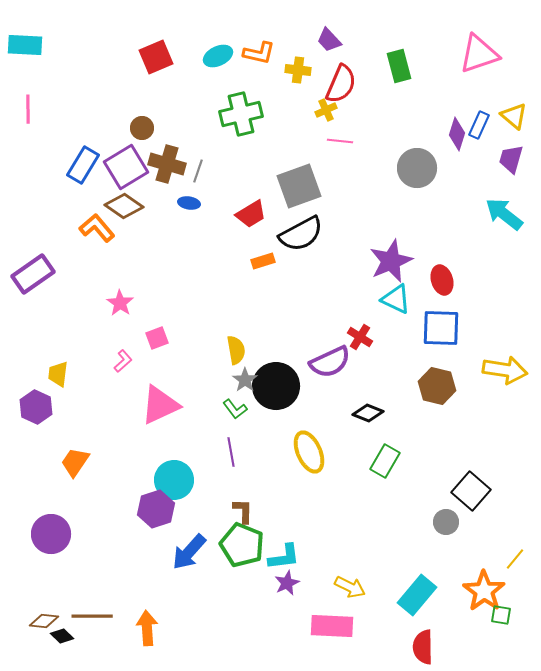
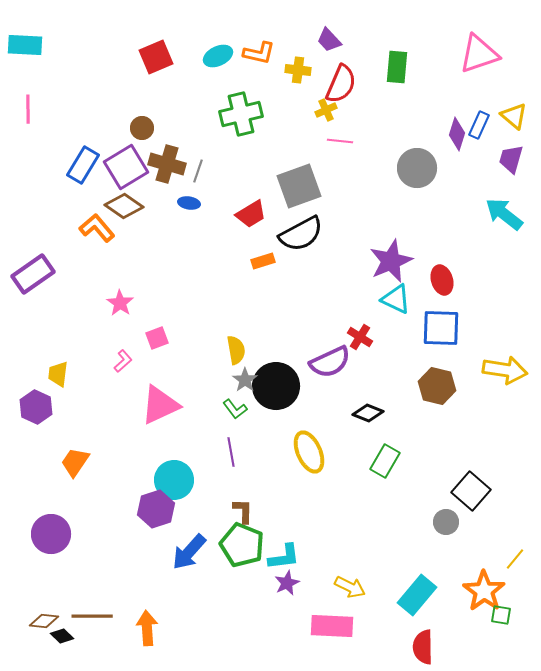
green rectangle at (399, 66): moved 2 px left, 1 px down; rotated 20 degrees clockwise
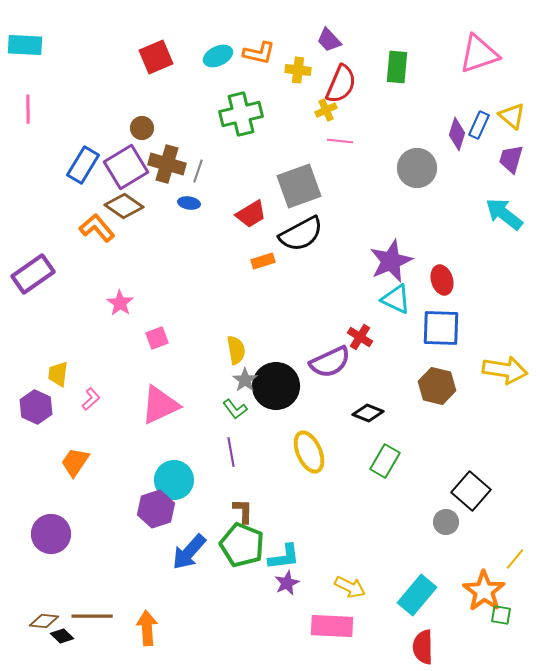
yellow triangle at (514, 116): moved 2 px left
pink L-shape at (123, 361): moved 32 px left, 38 px down
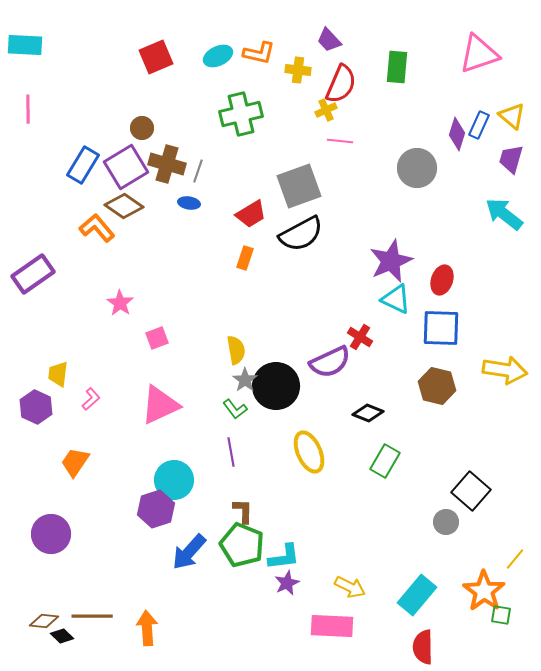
orange rectangle at (263, 261): moved 18 px left, 3 px up; rotated 55 degrees counterclockwise
red ellipse at (442, 280): rotated 36 degrees clockwise
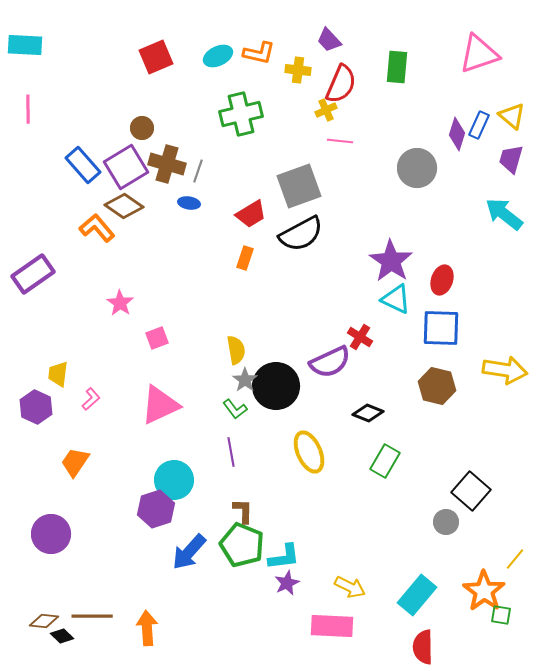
blue rectangle at (83, 165): rotated 72 degrees counterclockwise
purple star at (391, 261): rotated 15 degrees counterclockwise
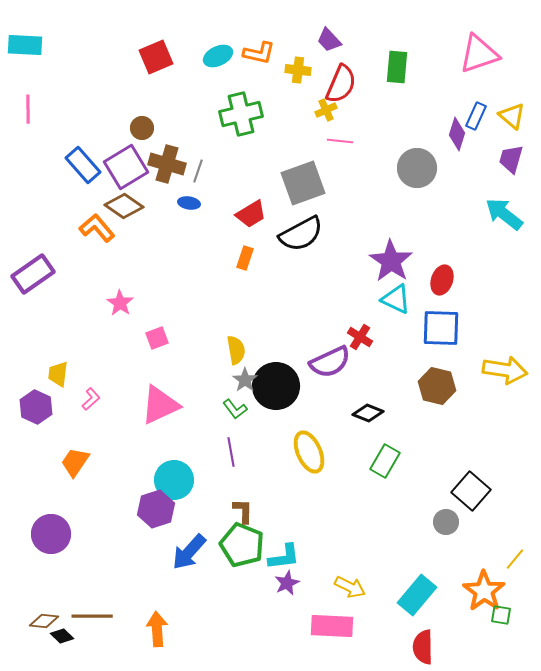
blue rectangle at (479, 125): moved 3 px left, 9 px up
gray square at (299, 186): moved 4 px right, 3 px up
orange arrow at (147, 628): moved 10 px right, 1 px down
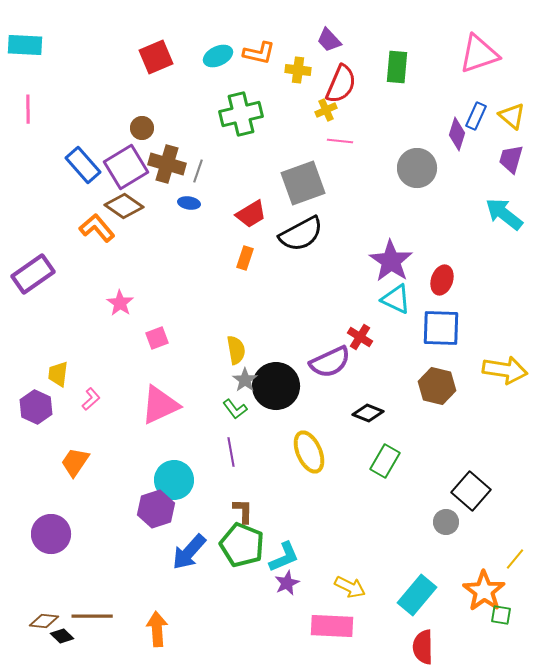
cyan L-shape at (284, 557): rotated 16 degrees counterclockwise
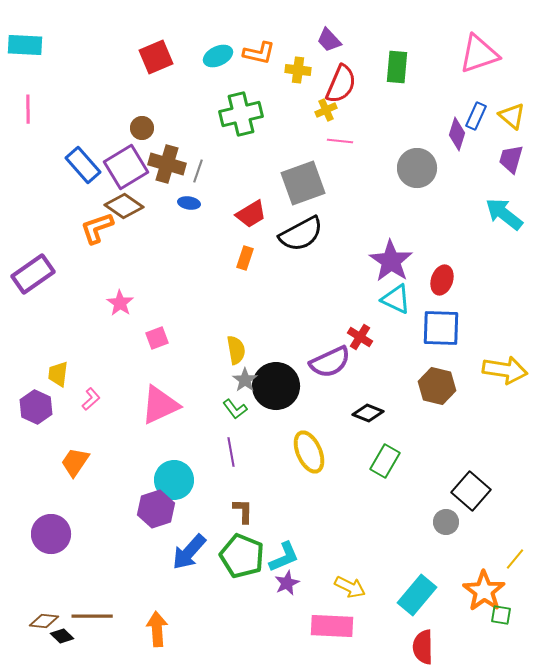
orange L-shape at (97, 228): rotated 69 degrees counterclockwise
green pentagon at (242, 545): moved 11 px down
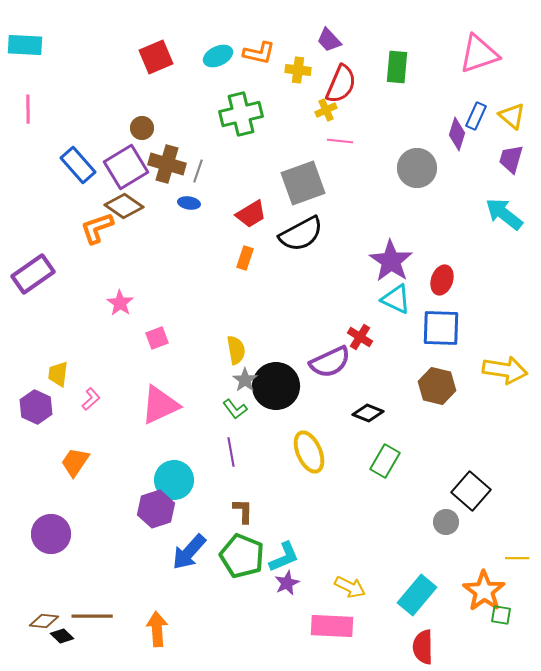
blue rectangle at (83, 165): moved 5 px left
yellow line at (515, 559): moved 2 px right, 1 px up; rotated 50 degrees clockwise
